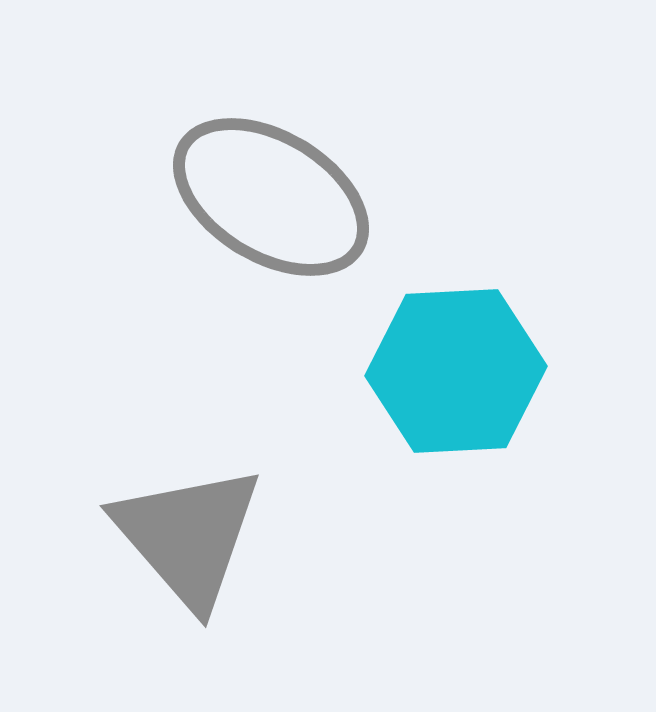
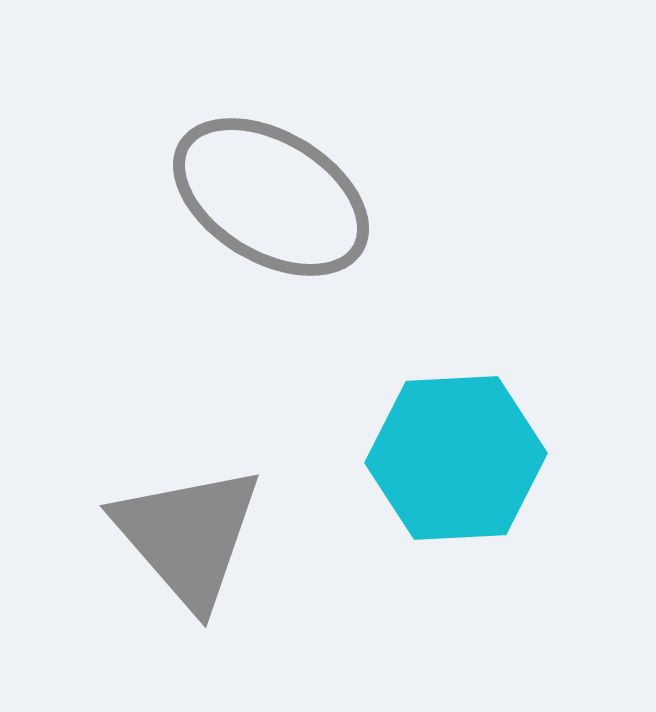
cyan hexagon: moved 87 px down
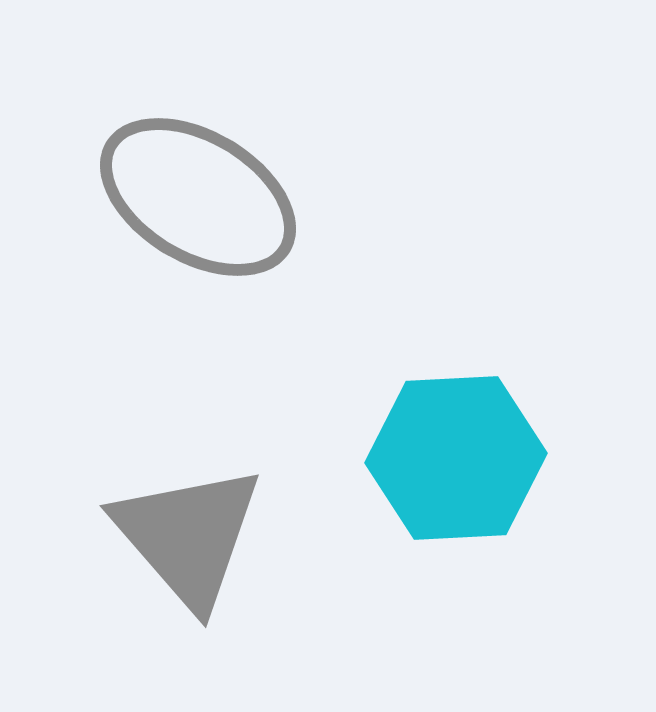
gray ellipse: moved 73 px left
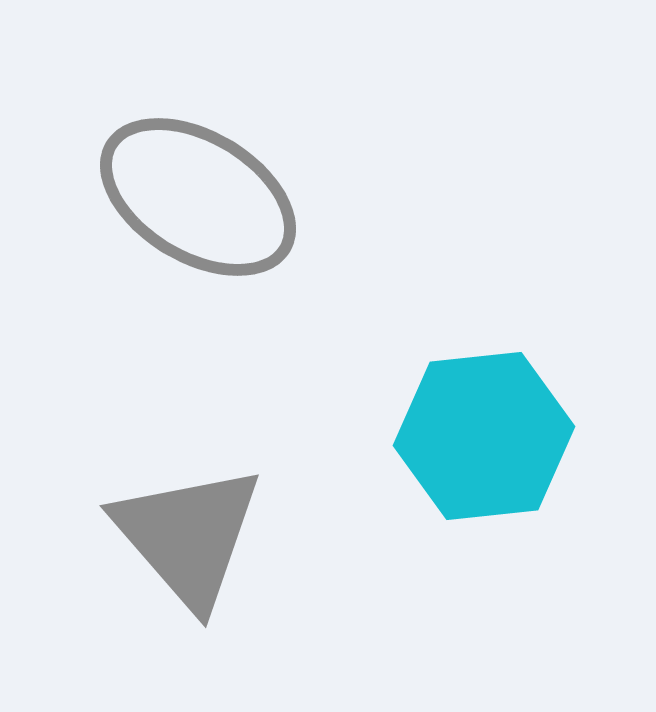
cyan hexagon: moved 28 px right, 22 px up; rotated 3 degrees counterclockwise
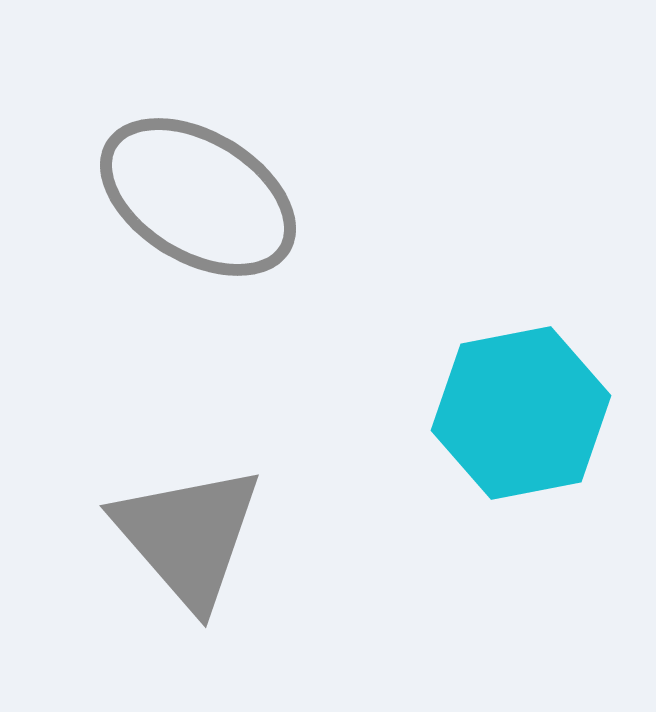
cyan hexagon: moved 37 px right, 23 px up; rotated 5 degrees counterclockwise
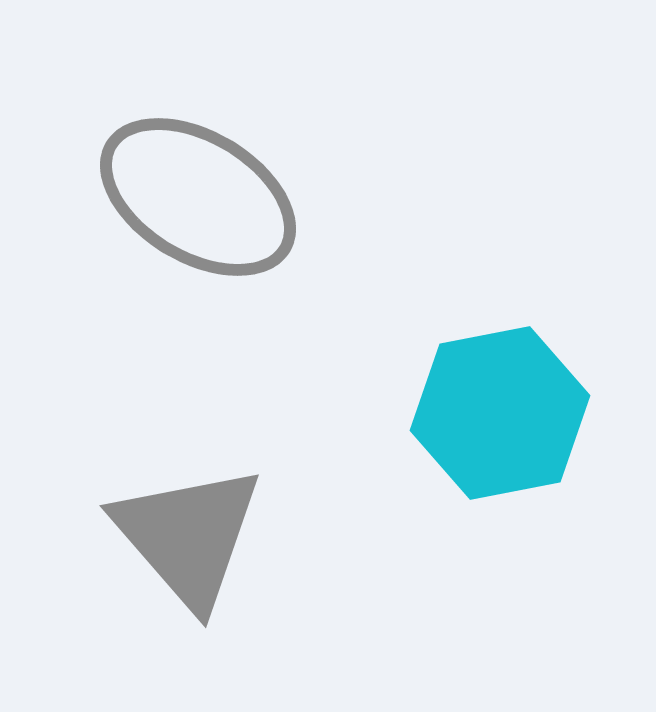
cyan hexagon: moved 21 px left
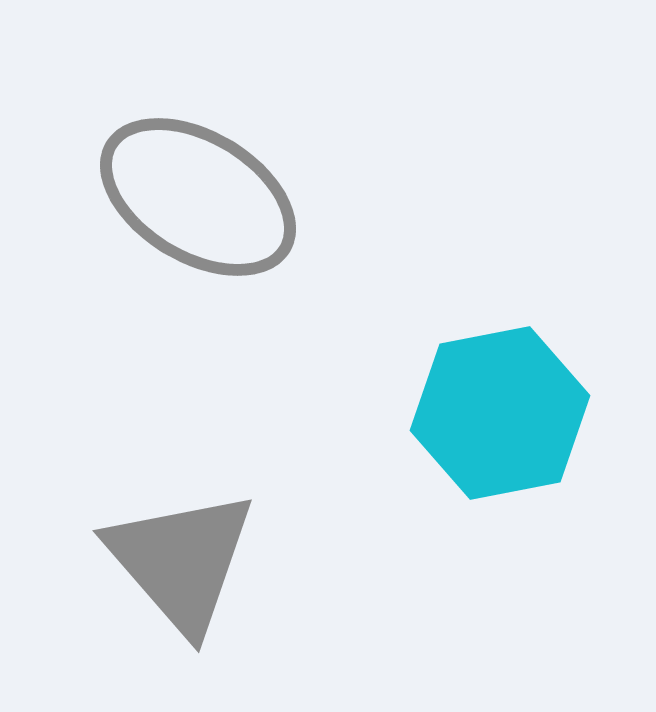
gray triangle: moved 7 px left, 25 px down
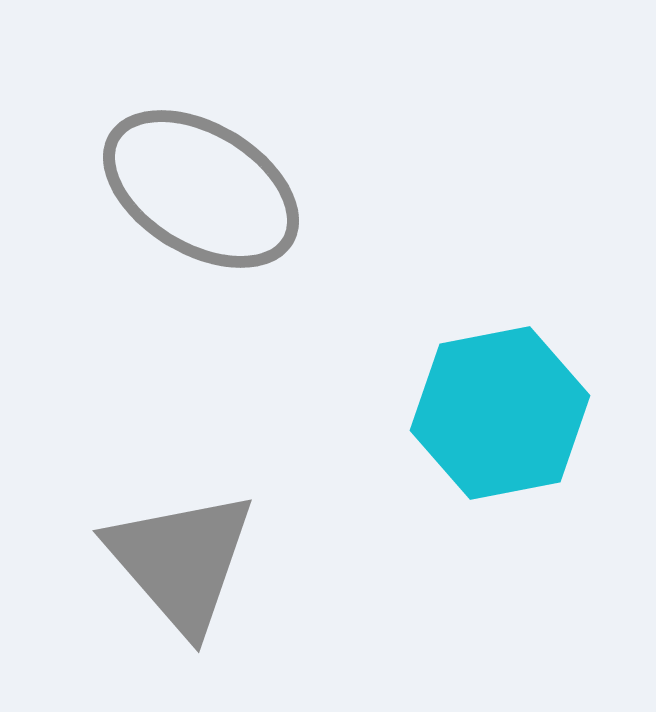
gray ellipse: moved 3 px right, 8 px up
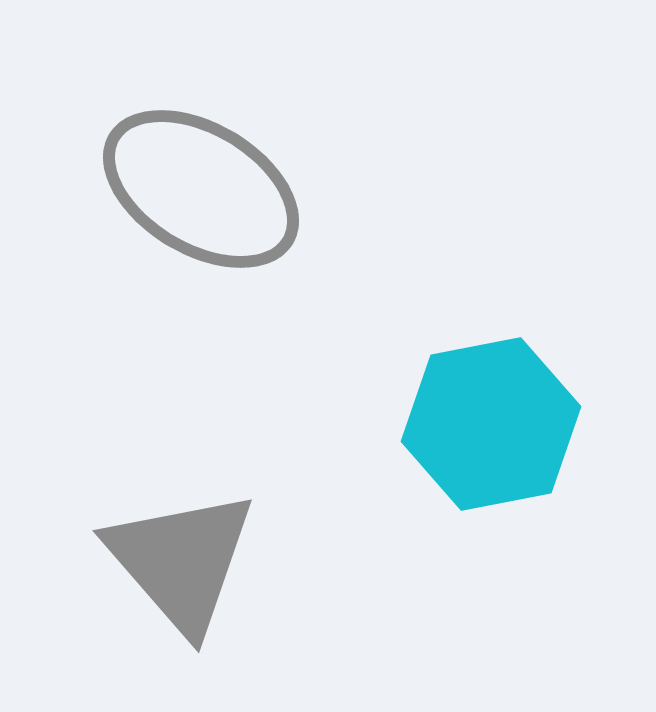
cyan hexagon: moved 9 px left, 11 px down
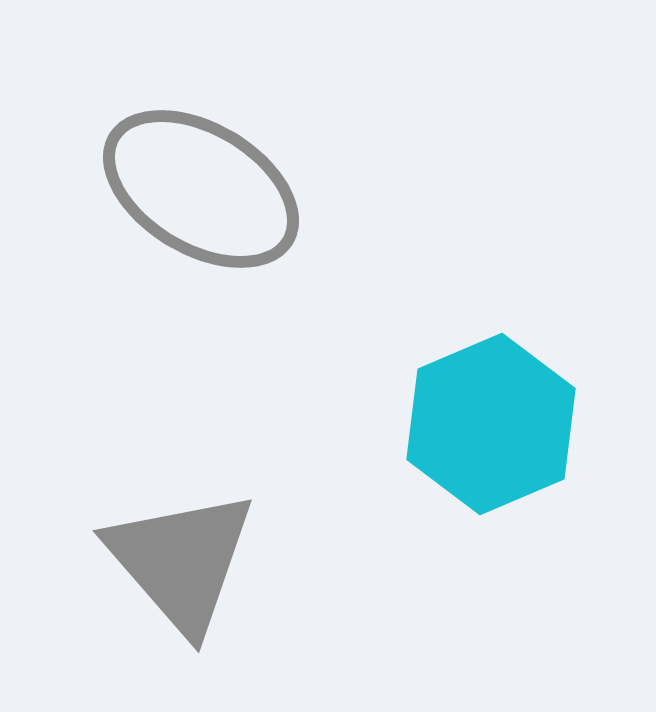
cyan hexagon: rotated 12 degrees counterclockwise
